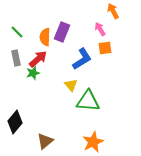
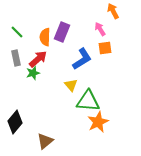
orange star: moved 5 px right, 20 px up
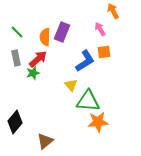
orange square: moved 1 px left, 4 px down
blue L-shape: moved 3 px right, 2 px down
orange star: rotated 20 degrees clockwise
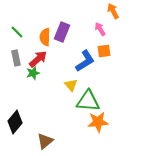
orange square: moved 1 px up
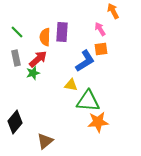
purple rectangle: rotated 18 degrees counterclockwise
orange square: moved 3 px left, 2 px up
yellow triangle: rotated 40 degrees counterclockwise
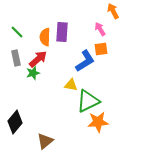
green triangle: rotated 30 degrees counterclockwise
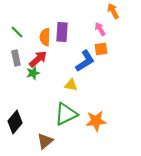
green triangle: moved 22 px left, 13 px down
orange star: moved 2 px left, 1 px up
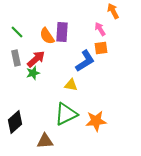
orange semicircle: moved 2 px right, 1 px up; rotated 36 degrees counterclockwise
orange square: moved 1 px up
red arrow: moved 2 px left
black diamond: rotated 10 degrees clockwise
brown triangle: rotated 36 degrees clockwise
